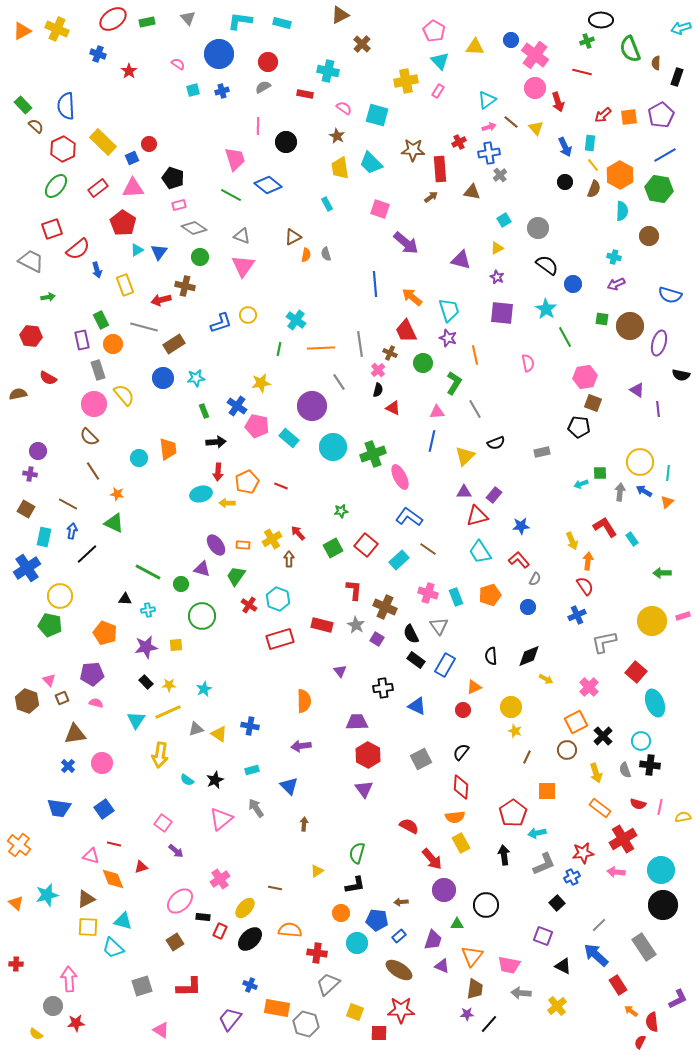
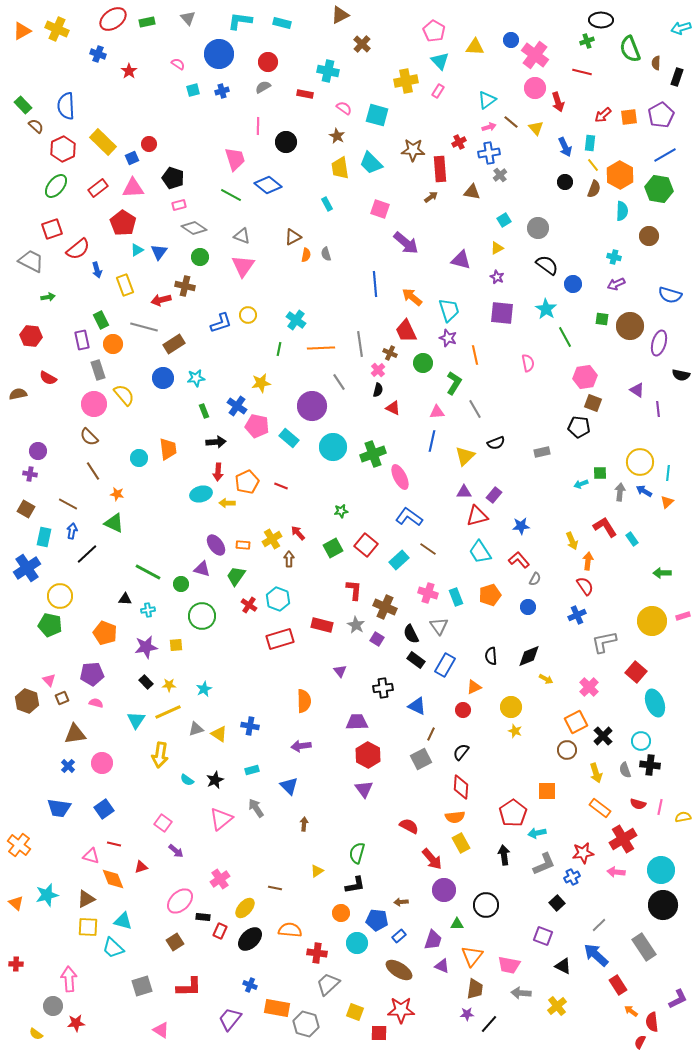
brown line at (527, 757): moved 96 px left, 23 px up
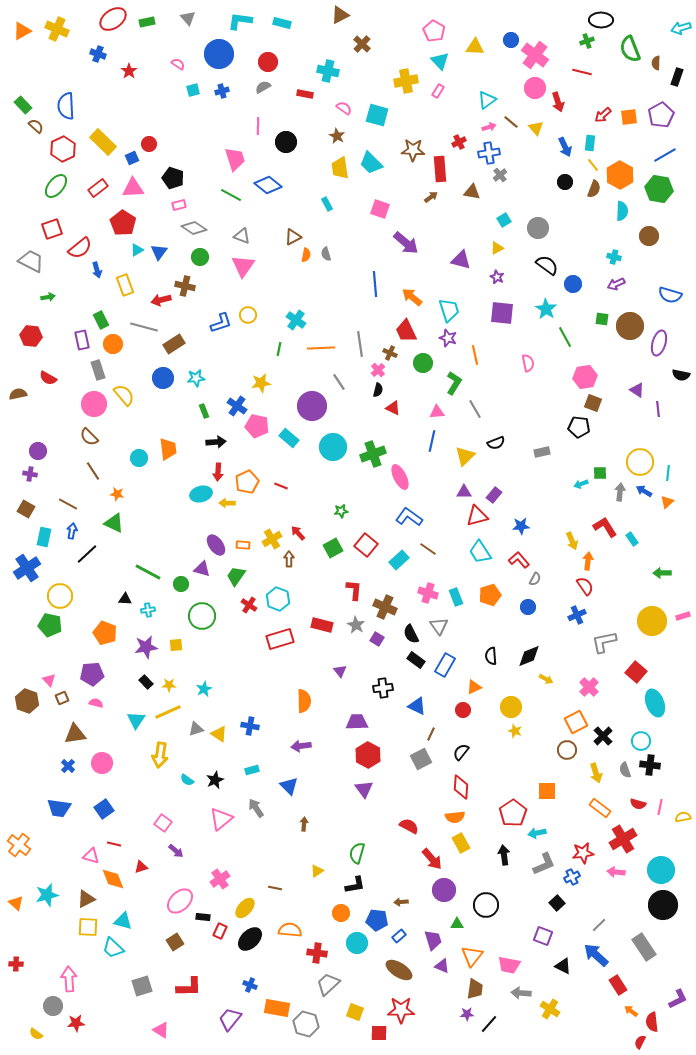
red semicircle at (78, 249): moved 2 px right, 1 px up
purple trapezoid at (433, 940): rotated 35 degrees counterclockwise
yellow cross at (557, 1006): moved 7 px left, 3 px down; rotated 18 degrees counterclockwise
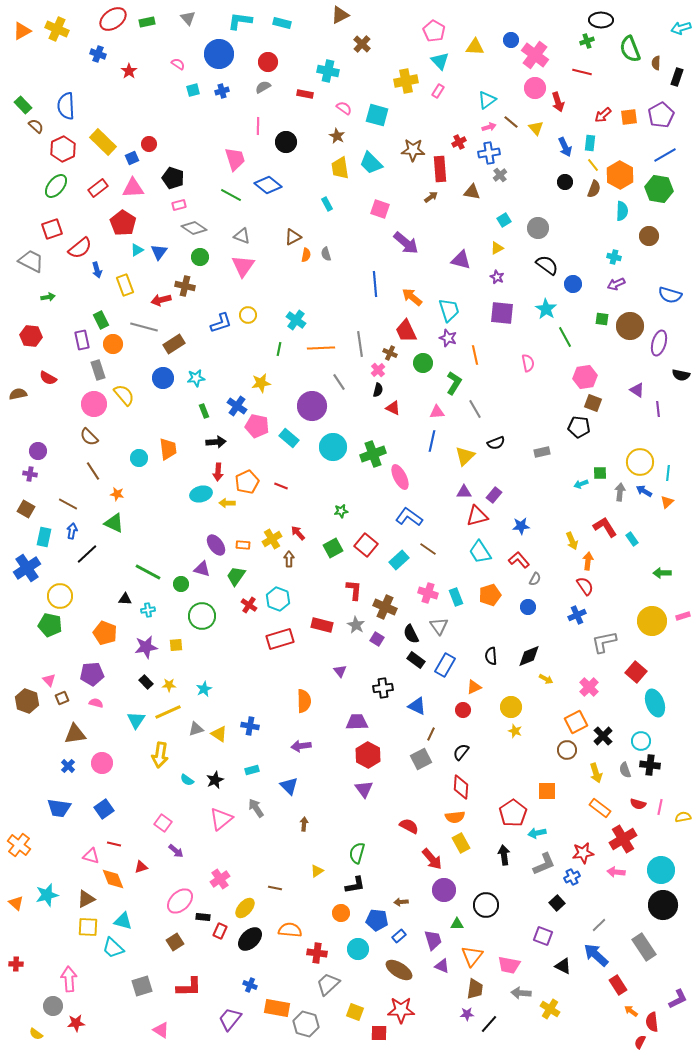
cyan circle at (357, 943): moved 1 px right, 6 px down
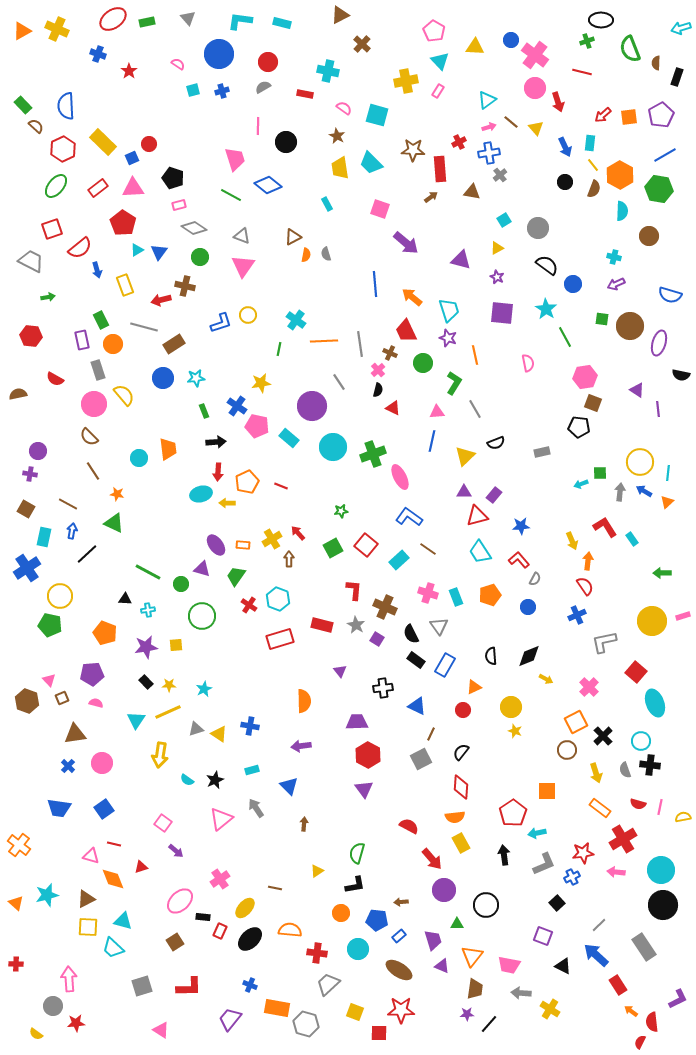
orange line at (321, 348): moved 3 px right, 7 px up
red semicircle at (48, 378): moved 7 px right, 1 px down
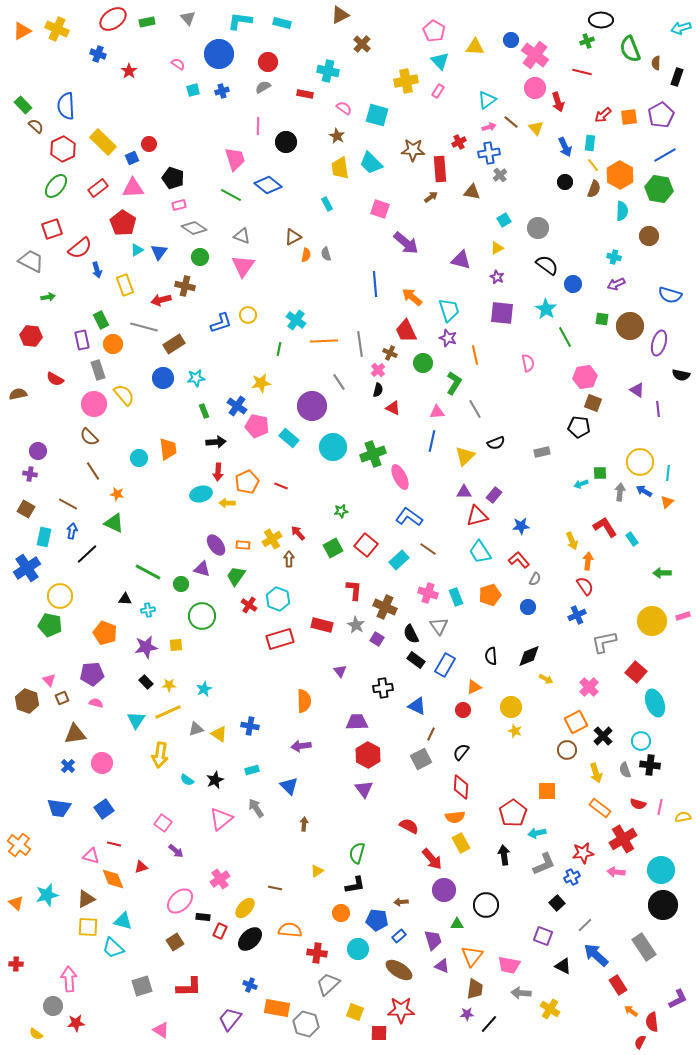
gray line at (599, 925): moved 14 px left
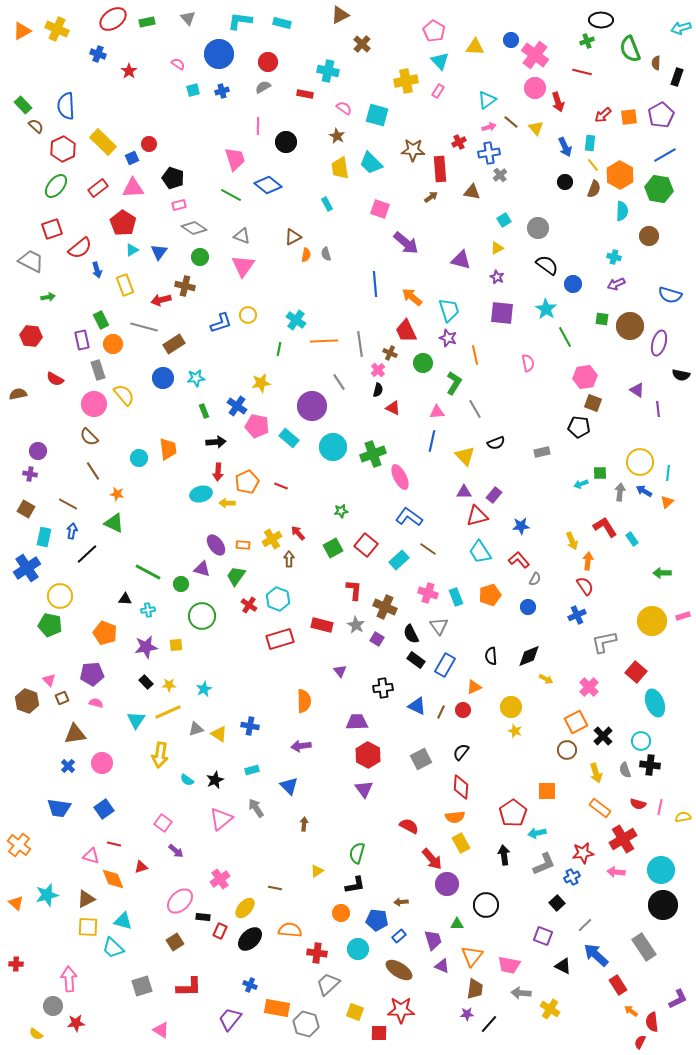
cyan triangle at (137, 250): moved 5 px left
yellow triangle at (465, 456): rotated 30 degrees counterclockwise
brown line at (431, 734): moved 10 px right, 22 px up
purple circle at (444, 890): moved 3 px right, 6 px up
